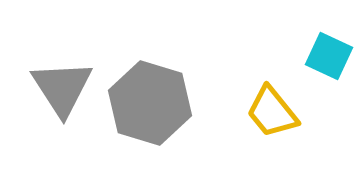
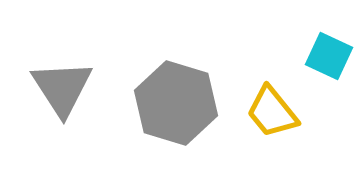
gray hexagon: moved 26 px right
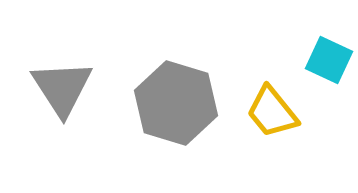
cyan square: moved 4 px down
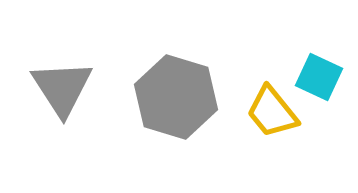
cyan square: moved 10 px left, 17 px down
gray hexagon: moved 6 px up
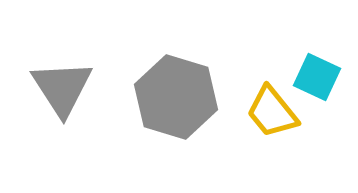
cyan square: moved 2 px left
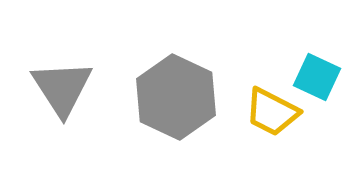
gray hexagon: rotated 8 degrees clockwise
yellow trapezoid: rotated 24 degrees counterclockwise
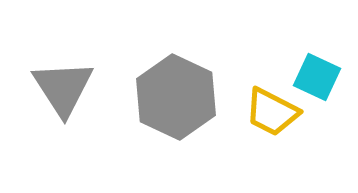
gray triangle: moved 1 px right
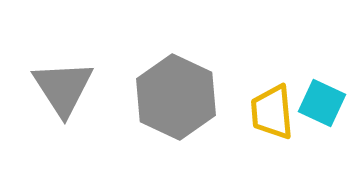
cyan square: moved 5 px right, 26 px down
yellow trapezoid: rotated 58 degrees clockwise
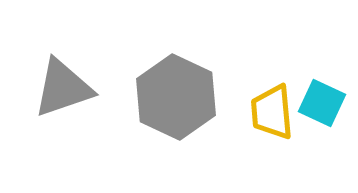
gray triangle: rotated 44 degrees clockwise
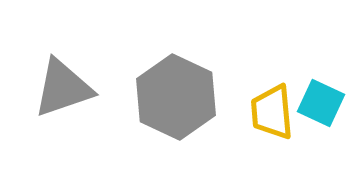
cyan square: moved 1 px left
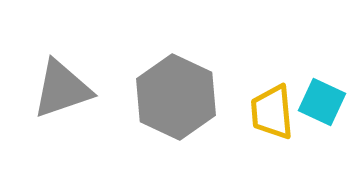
gray triangle: moved 1 px left, 1 px down
cyan square: moved 1 px right, 1 px up
